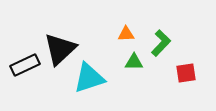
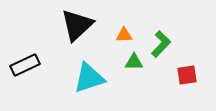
orange triangle: moved 2 px left, 1 px down
green L-shape: moved 1 px down
black triangle: moved 17 px right, 24 px up
red square: moved 1 px right, 2 px down
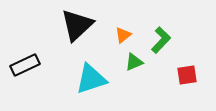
orange triangle: moved 1 px left; rotated 36 degrees counterclockwise
green L-shape: moved 4 px up
green triangle: rotated 24 degrees counterclockwise
cyan triangle: moved 2 px right, 1 px down
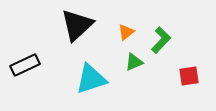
orange triangle: moved 3 px right, 3 px up
red square: moved 2 px right, 1 px down
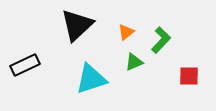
red square: rotated 10 degrees clockwise
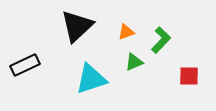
black triangle: moved 1 px down
orange triangle: rotated 18 degrees clockwise
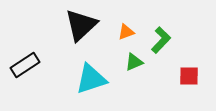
black triangle: moved 4 px right, 1 px up
black rectangle: rotated 8 degrees counterclockwise
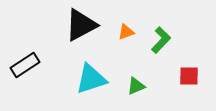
black triangle: rotated 15 degrees clockwise
green triangle: moved 2 px right, 24 px down
